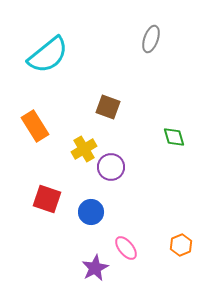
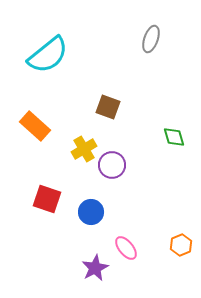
orange rectangle: rotated 16 degrees counterclockwise
purple circle: moved 1 px right, 2 px up
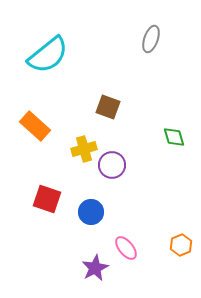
yellow cross: rotated 15 degrees clockwise
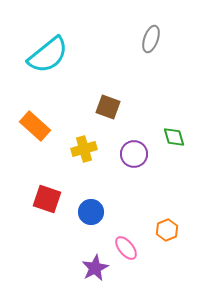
purple circle: moved 22 px right, 11 px up
orange hexagon: moved 14 px left, 15 px up
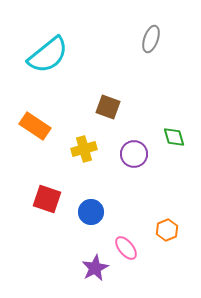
orange rectangle: rotated 8 degrees counterclockwise
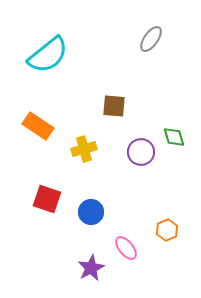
gray ellipse: rotated 16 degrees clockwise
brown square: moved 6 px right, 1 px up; rotated 15 degrees counterclockwise
orange rectangle: moved 3 px right
purple circle: moved 7 px right, 2 px up
purple star: moved 4 px left
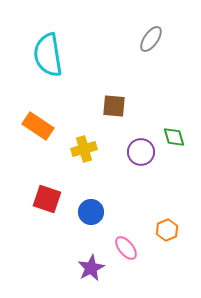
cyan semicircle: rotated 120 degrees clockwise
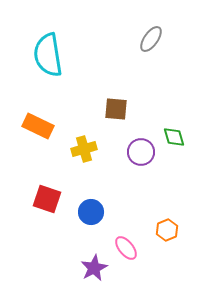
brown square: moved 2 px right, 3 px down
orange rectangle: rotated 8 degrees counterclockwise
purple star: moved 3 px right
